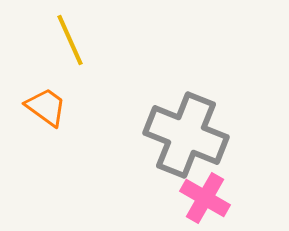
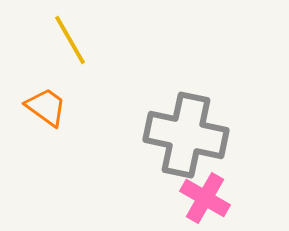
yellow line: rotated 6 degrees counterclockwise
gray cross: rotated 10 degrees counterclockwise
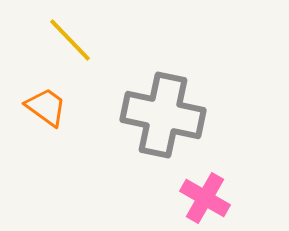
yellow line: rotated 14 degrees counterclockwise
gray cross: moved 23 px left, 20 px up
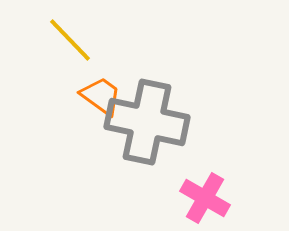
orange trapezoid: moved 55 px right, 11 px up
gray cross: moved 16 px left, 7 px down
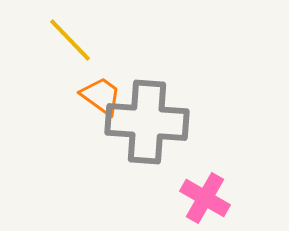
gray cross: rotated 8 degrees counterclockwise
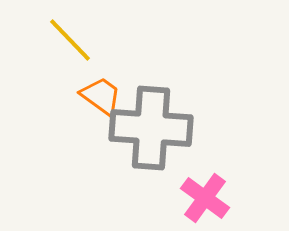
gray cross: moved 4 px right, 6 px down
pink cross: rotated 6 degrees clockwise
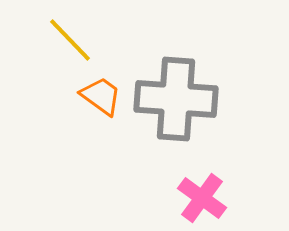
gray cross: moved 25 px right, 29 px up
pink cross: moved 3 px left
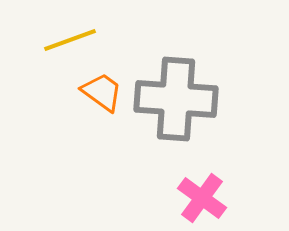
yellow line: rotated 66 degrees counterclockwise
orange trapezoid: moved 1 px right, 4 px up
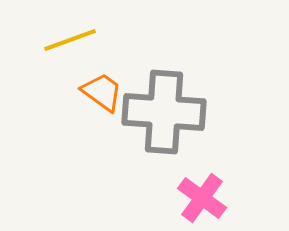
gray cross: moved 12 px left, 13 px down
